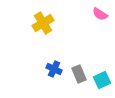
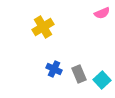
pink semicircle: moved 2 px right, 1 px up; rotated 56 degrees counterclockwise
yellow cross: moved 4 px down
cyan square: rotated 18 degrees counterclockwise
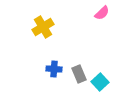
pink semicircle: rotated 21 degrees counterclockwise
blue cross: rotated 21 degrees counterclockwise
cyan square: moved 2 px left, 2 px down
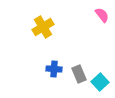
pink semicircle: moved 2 px down; rotated 84 degrees counterclockwise
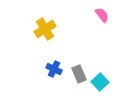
yellow cross: moved 2 px right, 2 px down
blue cross: rotated 21 degrees clockwise
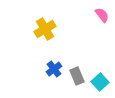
blue cross: rotated 28 degrees clockwise
gray rectangle: moved 2 px left, 2 px down
